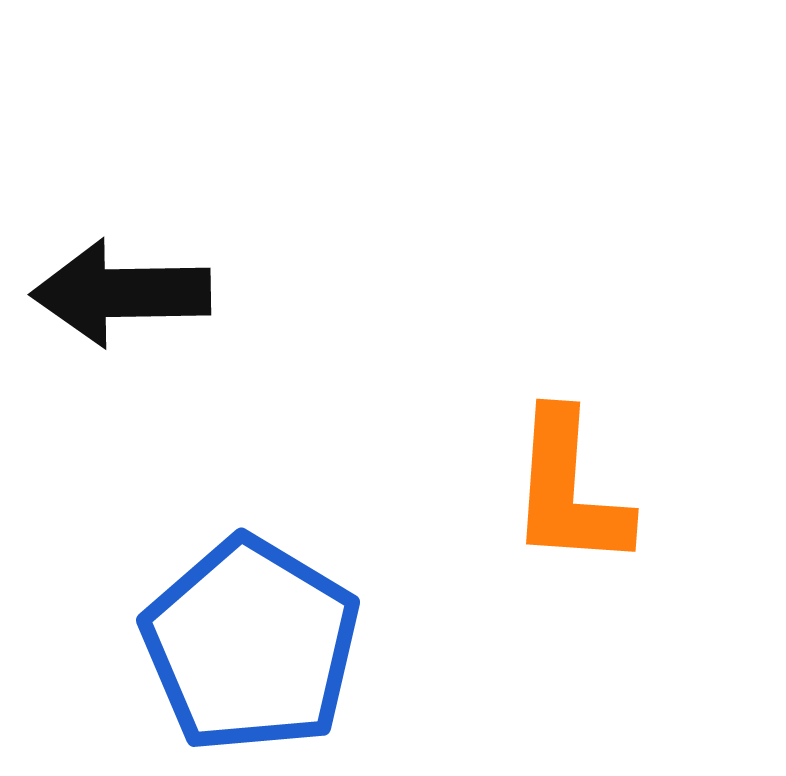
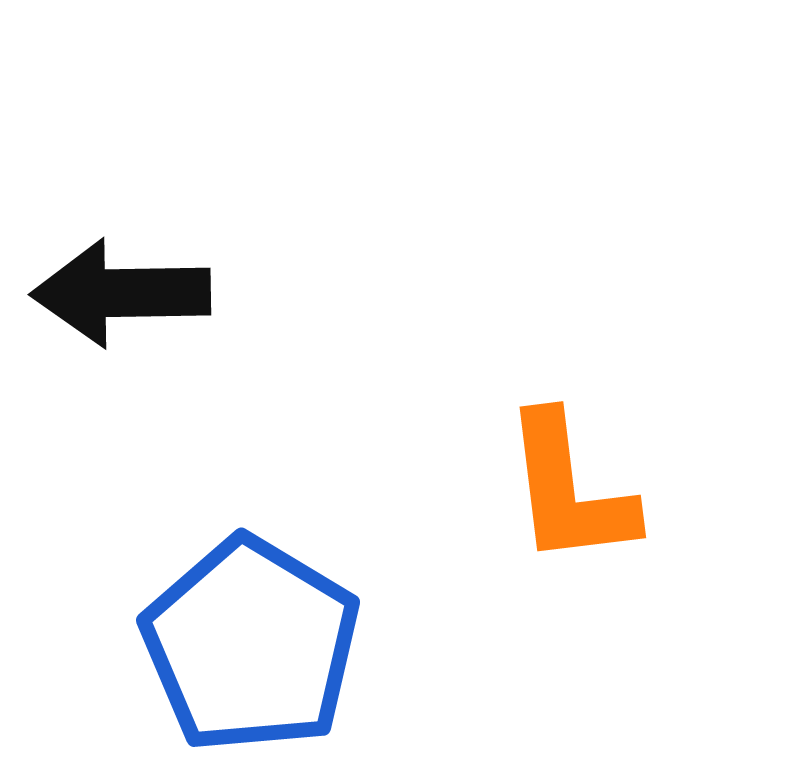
orange L-shape: rotated 11 degrees counterclockwise
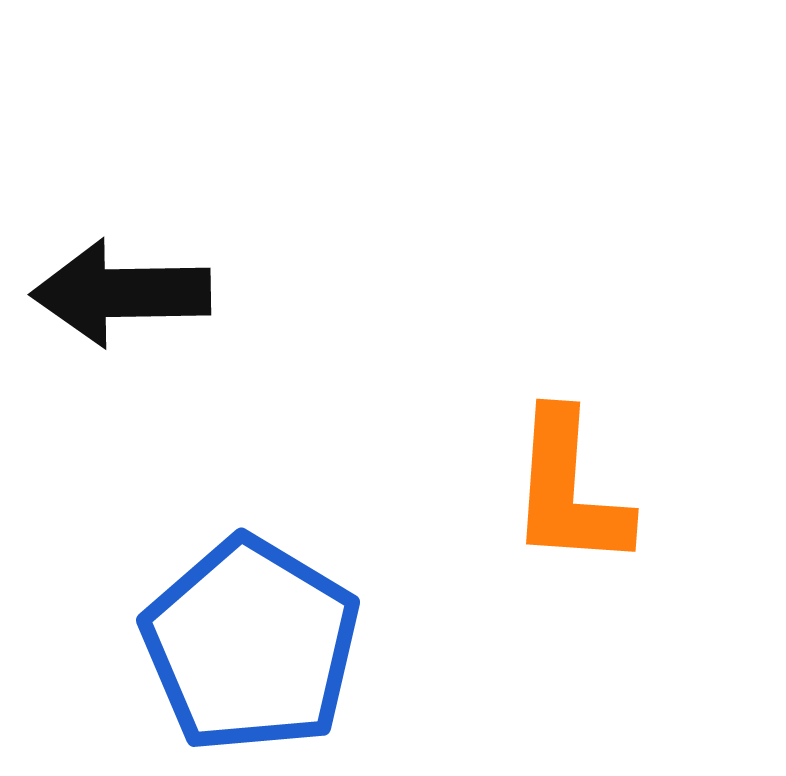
orange L-shape: rotated 11 degrees clockwise
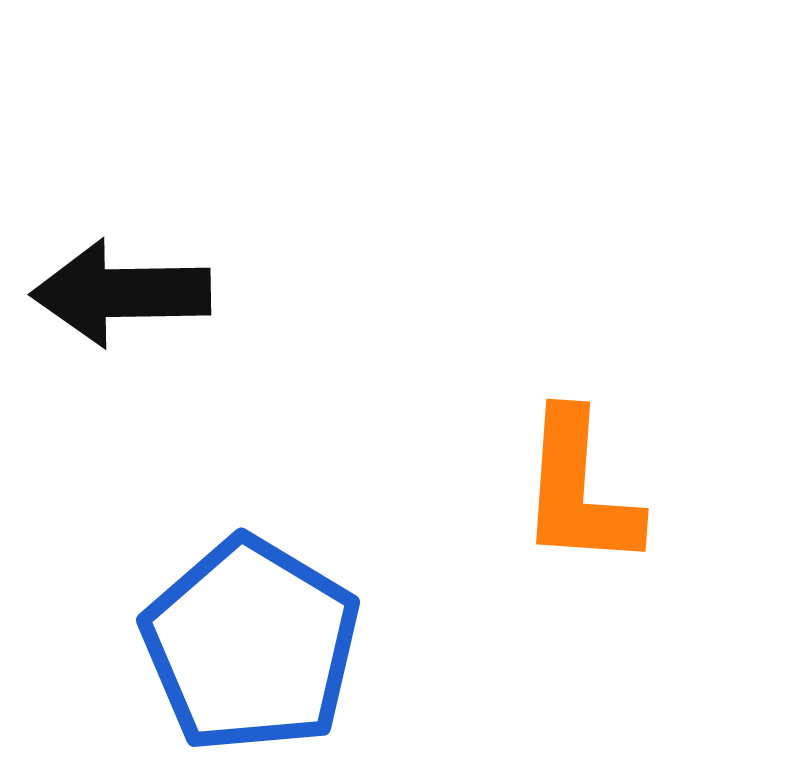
orange L-shape: moved 10 px right
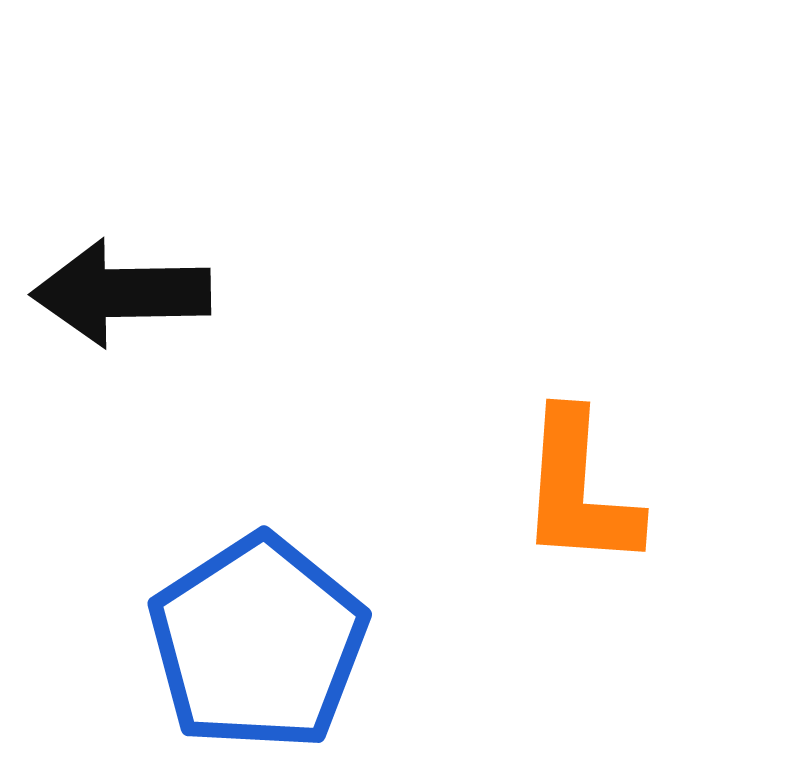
blue pentagon: moved 7 px right, 2 px up; rotated 8 degrees clockwise
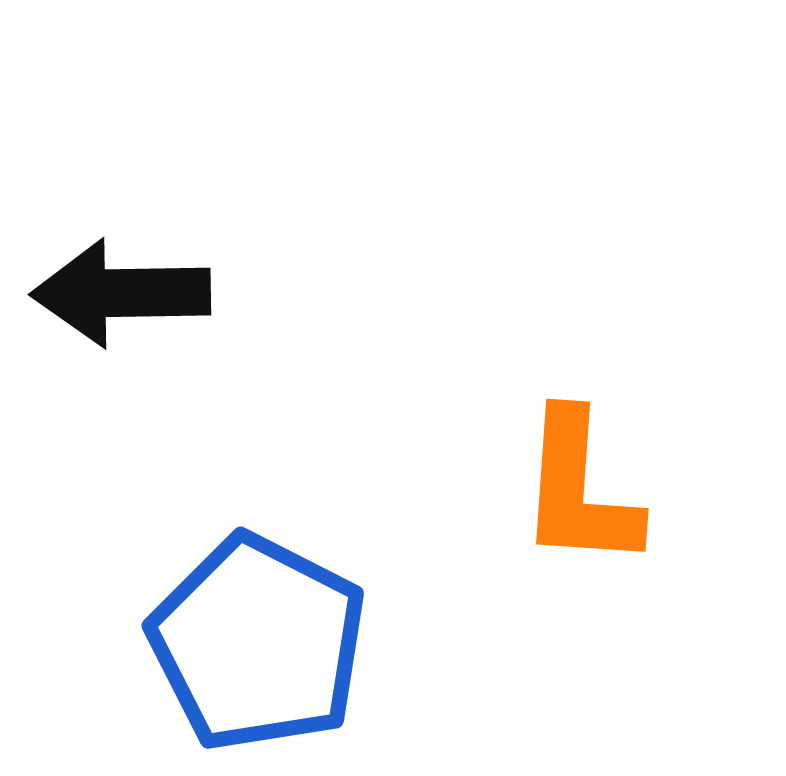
blue pentagon: rotated 12 degrees counterclockwise
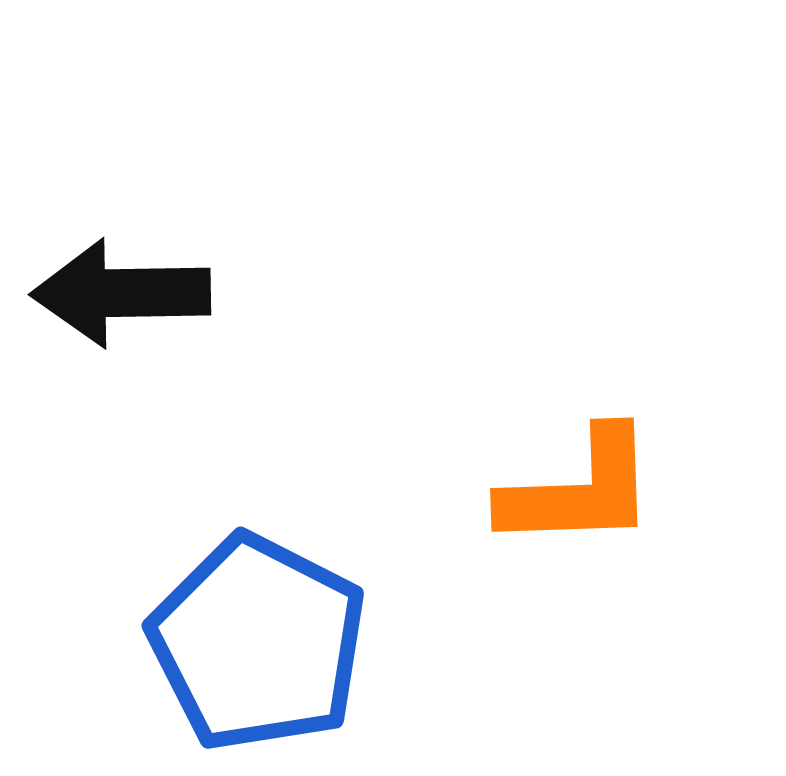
orange L-shape: rotated 96 degrees counterclockwise
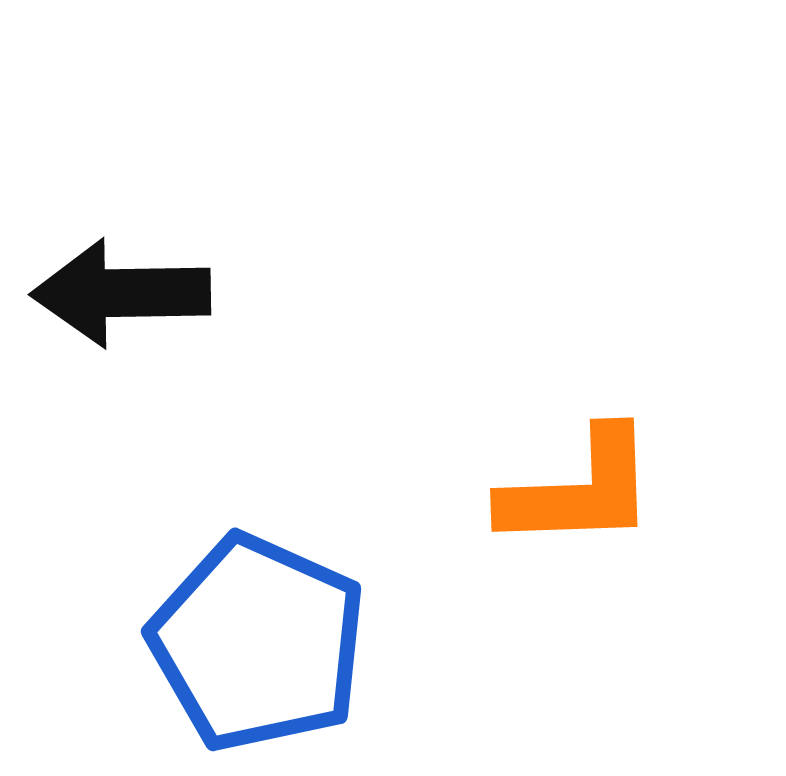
blue pentagon: rotated 3 degrees counterclockwise
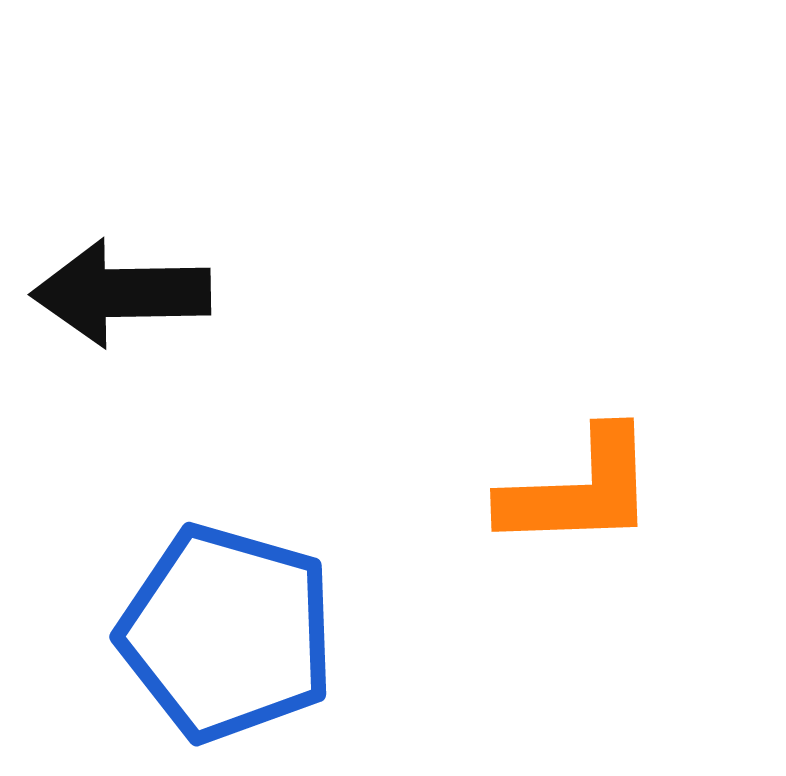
blue pentagon: moved 31 px left, 10 px up; rotated 8 degrees counterclockwise
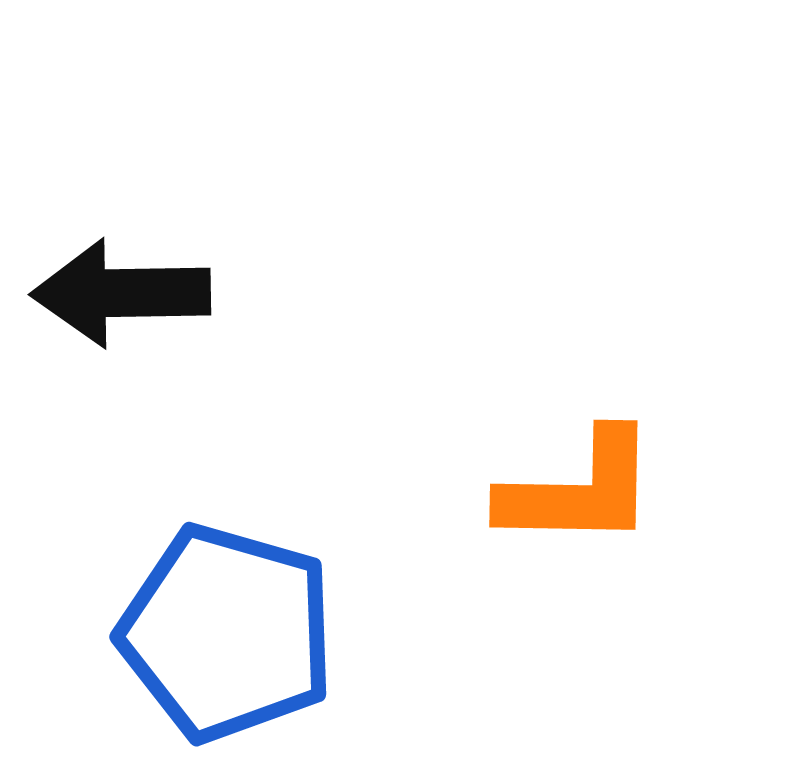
orange L-shape: rotated 3 degrees clockwise
